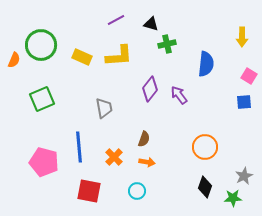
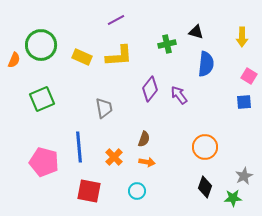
black triangle: moved 45 px right, 8 px down
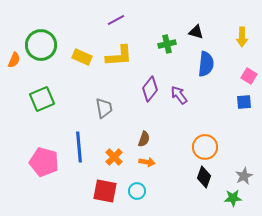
black diamond: moved 1 px left, 10 px up
red square: moved 16 px right
